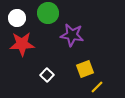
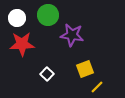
green circle: moved 2 px down
white square: moved 1 px up
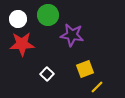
white circle: moved 1 px right, 1 px down
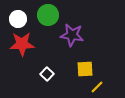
yellow square: rotated 18 degrees clockwise
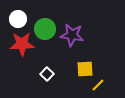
green circle: moved 3 px left, 14 px down
yellow line: moved 1 px right, 2 px up
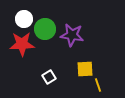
white circle: moved 6 px right
white square: moved 2 px right, 3 px down; rotated 16 degrees clockwise
yellow line: rotated 64 degrees counterclockwise
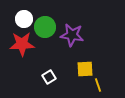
green circle: moved 2 px up
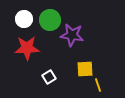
green circle: moved 5 px right, 7 px up
red star: moved 5 px right, 4 px down
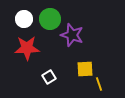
green circle: moved 1 px up
purple star: rotated 10 degrees clockwise
yellow line: moved 1 px right, 1 px up
